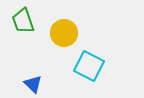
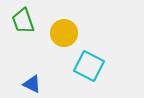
blue triangle: moved 1 px left; rotated 18 degrees counterclockwise
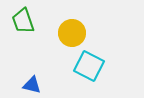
yellow circle: moved 8 px right
blue triangle: moved 1 px down; rotated 12 degrees counterclockwise
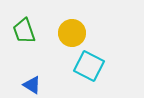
green trapezoid: moved 1 px right, 10 px down
blue triangle: rotated 18 degrees clockwise
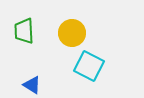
green trapezoid: rotated 16 degrees clockwise
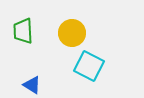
green trapezoid: moved 1 px left
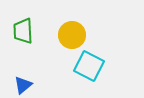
yellow circle: moved 2 px down
blue triangle: moved 9 px left; rotated 48 degrees clockwise
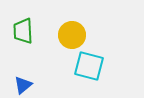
cyan square: rotated 12 degrees counterclockwise
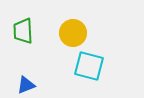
yellow circle: moved 1 px right, 2 px up
blue triangle: moved 3 px right; rotated 18 degrees clockwise
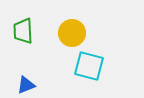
yellow circle: moved 1 px left
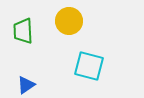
yellow circle: moved 3 px left, 12 px up
blue triangle: rotated 12 degrees counterclockwise
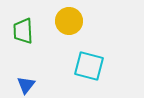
blue triangle: rotated 18 degrees counterclockwise
